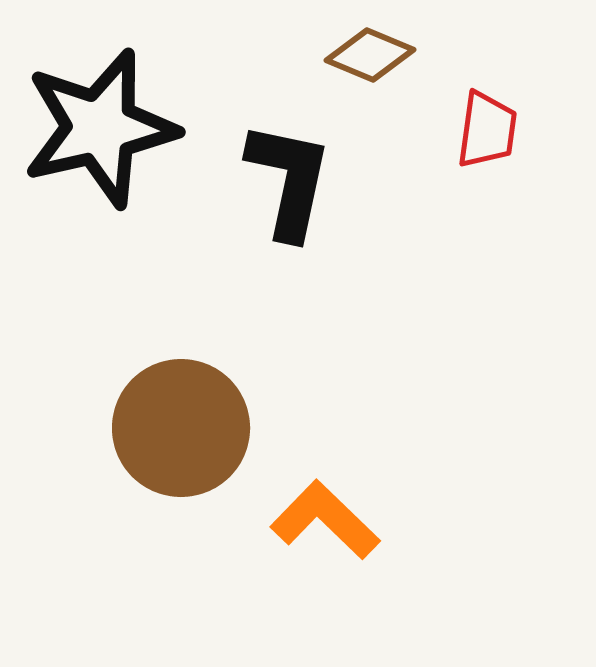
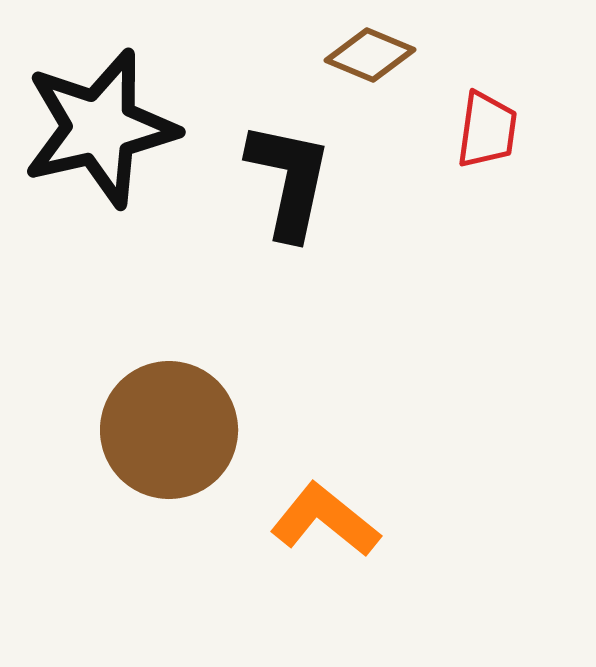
brown circle: moved 12 px left, 2 px down
orange L-shape: rotated 5 degrees counterclockwise
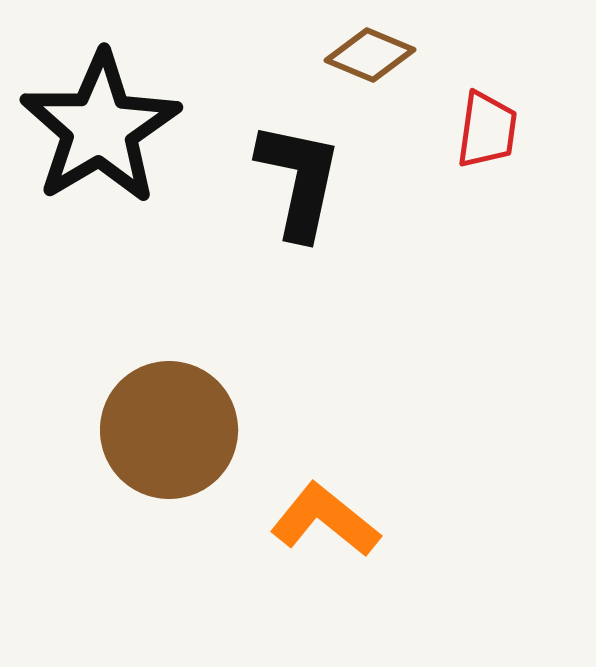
black star: rotated 18 degrees counterclockwise
black L-shape: moved 10 px right
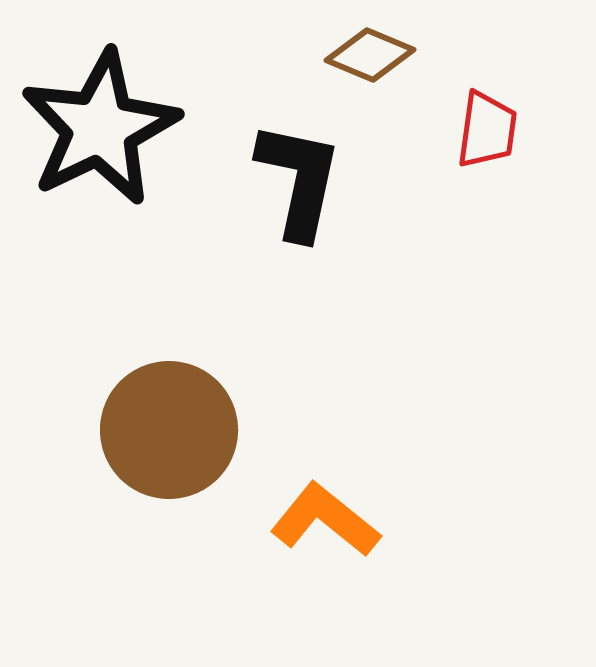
black star: rotated 5 degrees clockwise
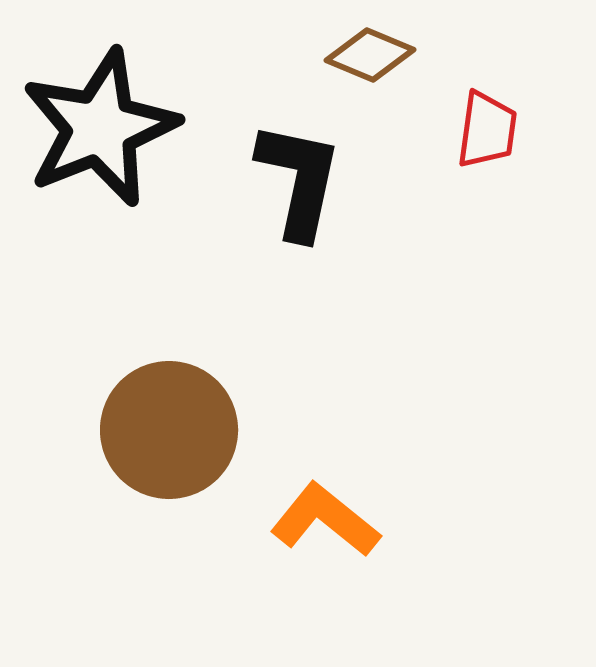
black star: rotated 4 degrees clockwise
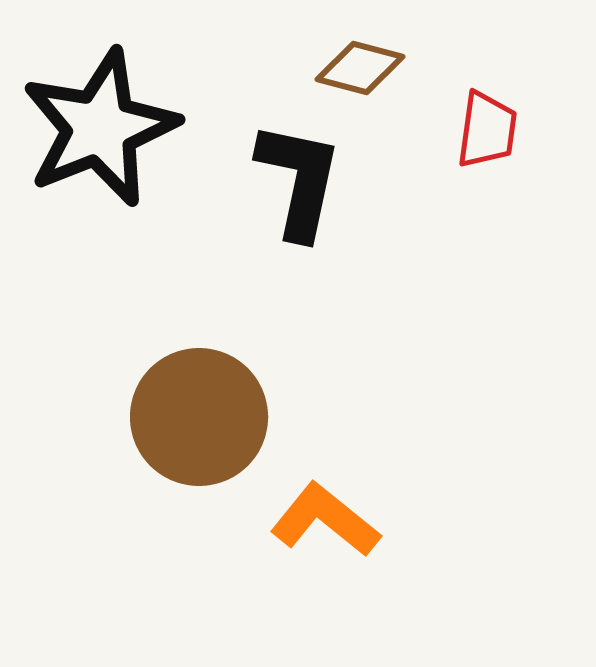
brown diamond: moved 10 px left, 13 px down; rotated 8 degrees counterclockwise
brown circle: moved 30 px right, 13 px up
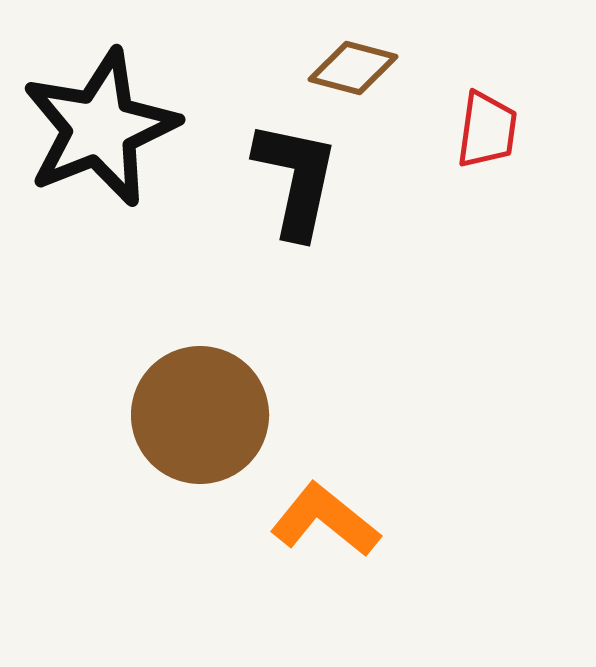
brown diamond: moved 7 px left
black L-shape: moved 3 px left, 1 px up
brown circle: moved 1 px right, 2 px up
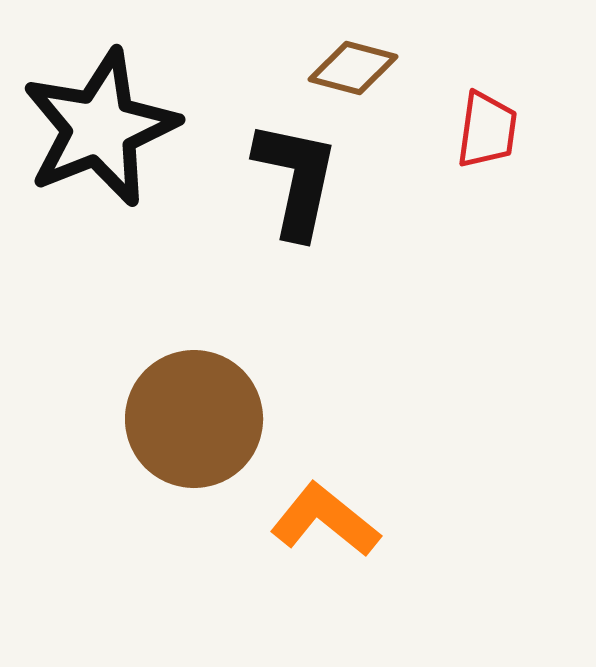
brown circle: moved 6 px left, 4 px down
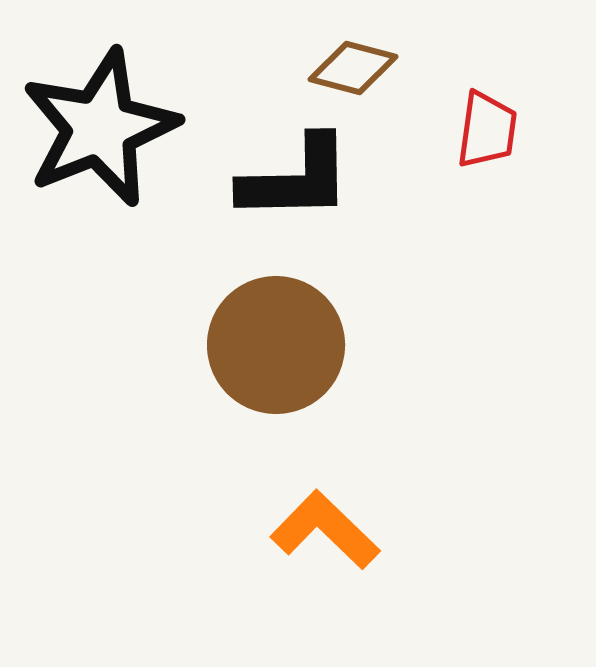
black L-shape: rotated 77 degrees clockwise
brown circle: moved 82 px right, 74 px up
orange L-shape: moved 10 px down; rotated 5 degrees clockwise
